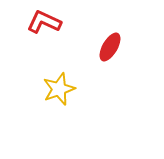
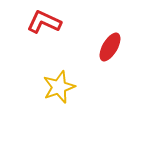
yellow star: moved 2 px up
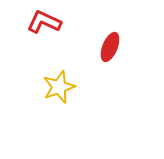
red ellipse: rotated 8 degrees counterclockwise
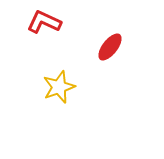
red ellipse: rotated 16 degrees clockwise
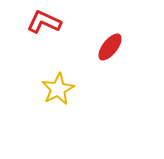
yellow star: moved 1 px left, 2 px down; rotated 8 degrees counterclockwise
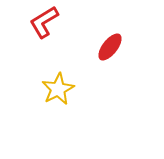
red L-shape: rotated 56 degrees counterclockwise
